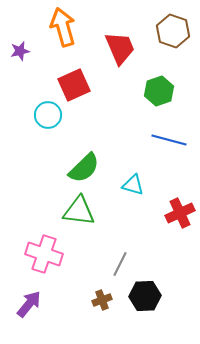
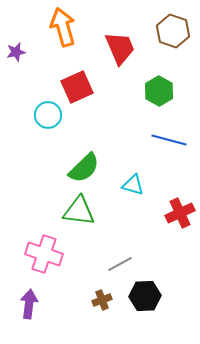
purple star: moved 4 px left, 1 px down
red square: moved 3 px right, 2 px down
green hexagon: rotated 12 degrees counterclockwise
gray line: rotated 35 degrees clockwise
purple arrow: rotated 32 degrees counterclockwise
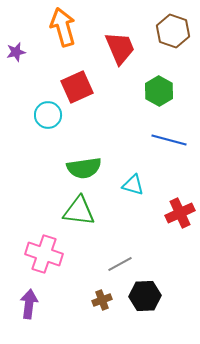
green semicircle: rotated 36 degrees clockwise
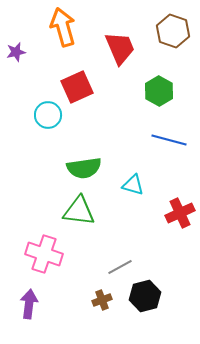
gray line: moved 3 px down
black hexagon: rotated 12 degrees counterclockwise
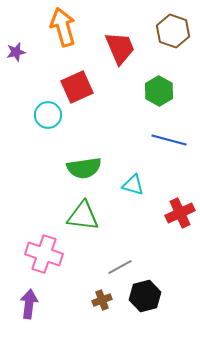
green triangle: moved 4 px right, 5 px down
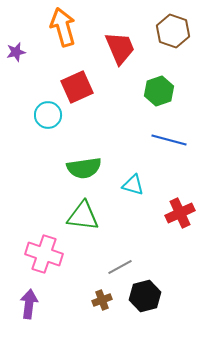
green hexagon: rotated 12 degrees clockwise
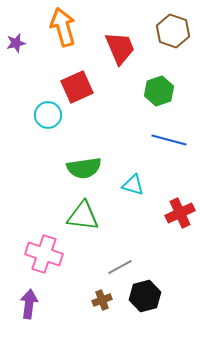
purple star: moved 9 px up
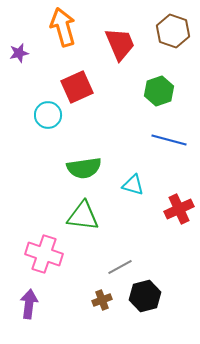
purple star: moved 3 px right, 10 px down
red trapezoid: moved 4 px up
red cross: moved 1 px left, 4 px up
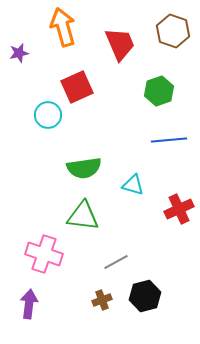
blue line: rotated 20 degrees counterclockwise
gray line: moved 4 px left, 5 px up
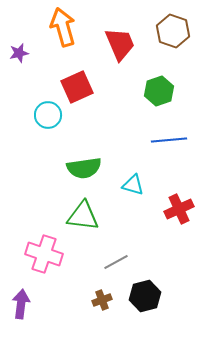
purple arrow: moved 8 px left
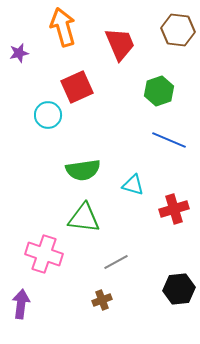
brown hexagon: moved 5 px right, 1 px up; rotated 12 degrees counterclockwise
blue line: rotated 28 degrees clockwise
green semicircle: moved 1 px left, 2 px down
red cross: moved 5 px left; rotated 8 degrees clockwise
green triangle: moved 1 px right, 2 px down
black hexagon: moved 34 px right, 7 px up; rotated 8 degrees clockwise
